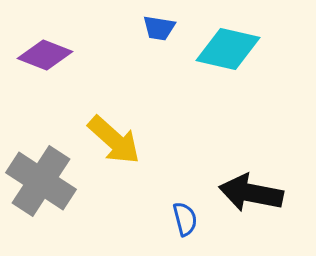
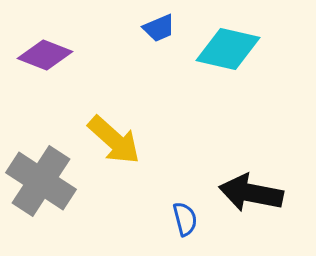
blue trapezoid: rotated 32 degrees counterclockwise
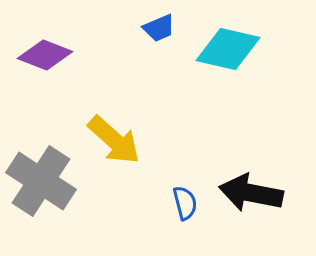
blue semicircle: moved 16 px up
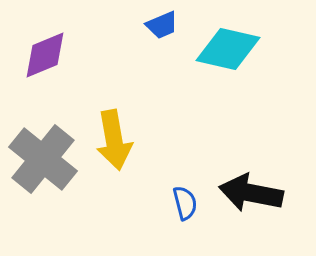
blue trapezoid: moved 3 px right, 3 px up
purple diamond: rotated 44 degrees counterclockwise
yellow arrow: rotated 38 degrees clockwise
gray cross: moved 2 px right, 22 px up; rotated 6 degrees clockwise
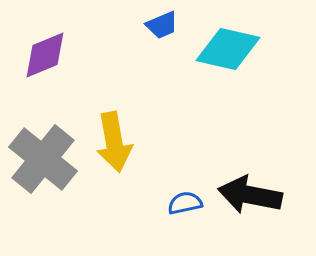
yellow arrow: moved 2 px down
black arrow: moved 1 px left, 2 px down
blue semicircle: rotated 88 degrees counterclockwise
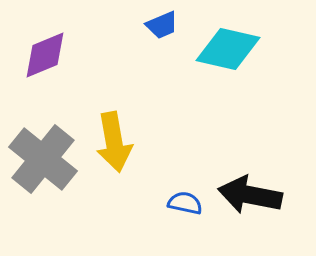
blue semicircle: rotated 24 degrees clockwise
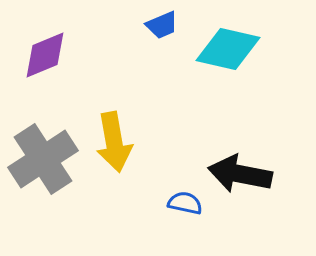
gray cross: rotated 18 degrees clockwise
black arrow: moved 10 px left, 21 px up
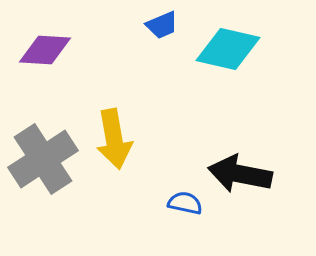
purple diamond: moved 5 px up; rotated 26 degrees clockwise
yellow arrow: moved 3 px up
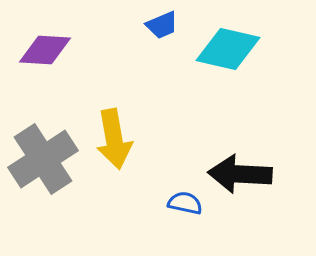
black arrow: rotated 8 degrees counterclockwise
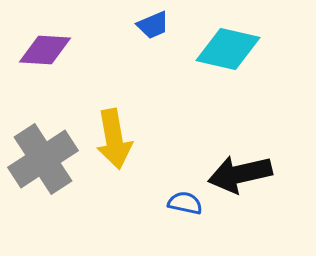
blue trapezoid: moved 9 px left
black arrow: rotated 16 degrees counterclockwise
